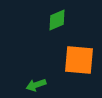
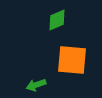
orange square: moved 7 px left
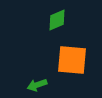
green arrow: moved 1 px right
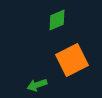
orange square: rotated 32 degrees counterclockwise
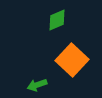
orange square: rotated 20 degrees counterclockwise
